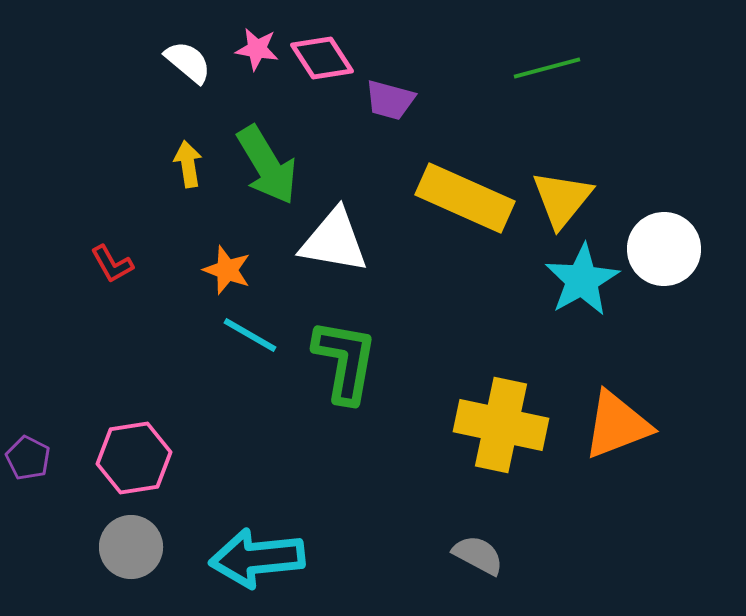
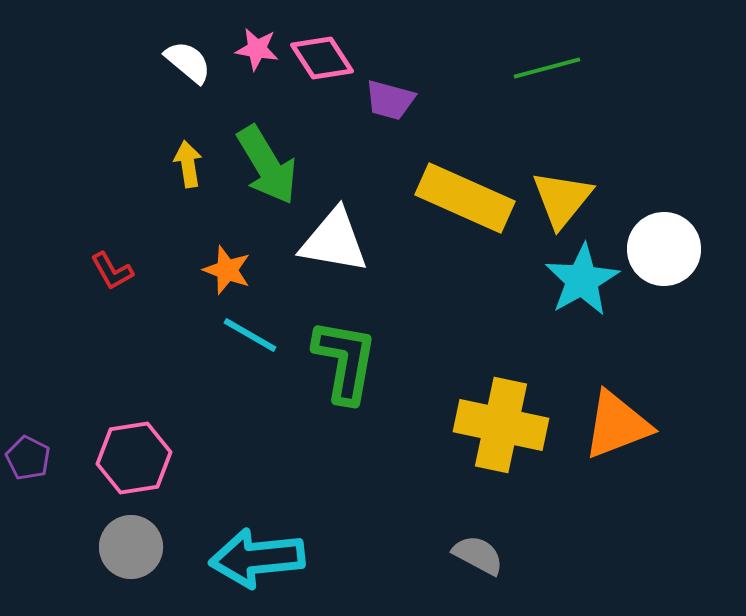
red L-shape: moved 7 px down
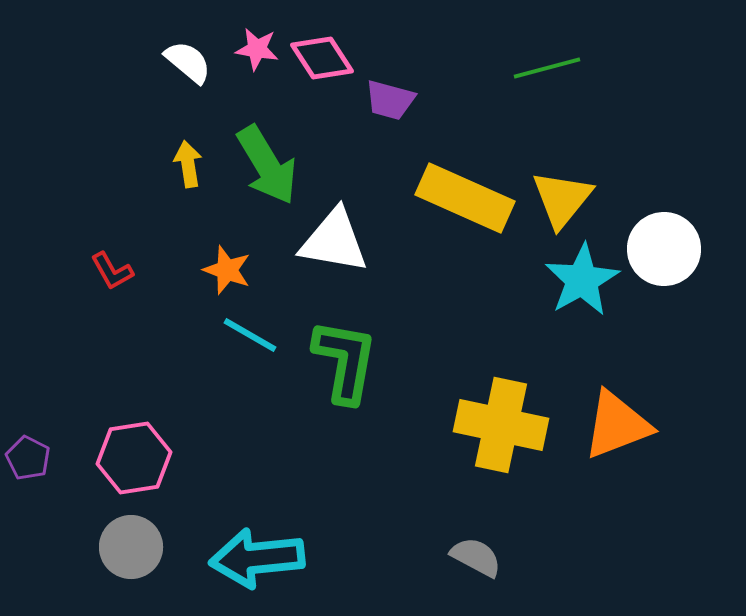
gray semicircle: moved 2 px left, 2 px down
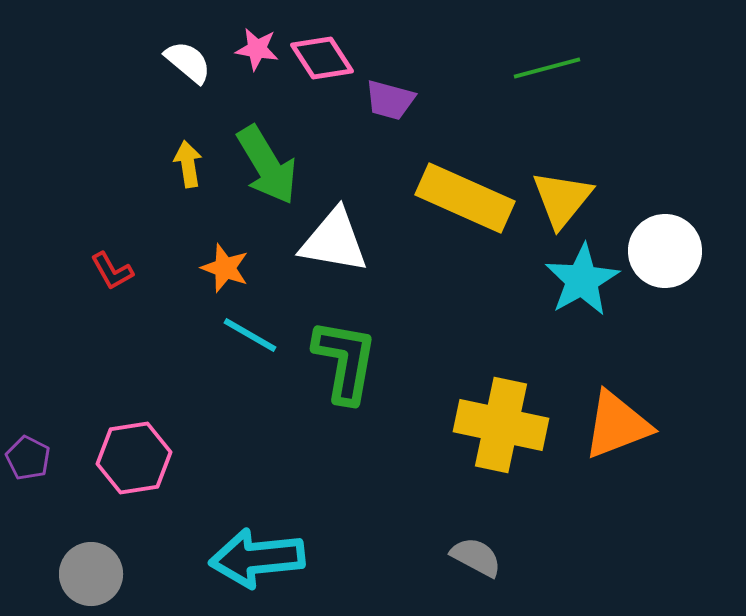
white circle: moved 1 px right, 2 px down
orange star: moved 2 px left, 2 px up
gray circle: moved 40 px left, 27 px down
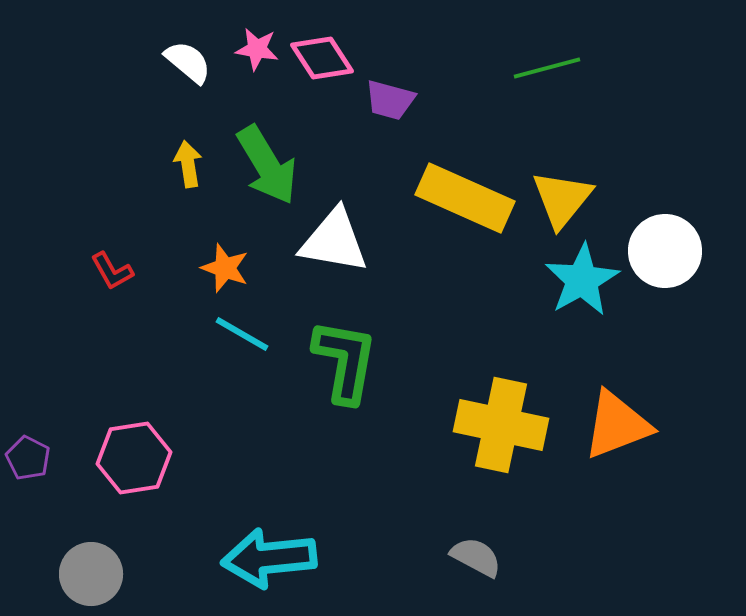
cyan line: moved 8 px left, 1 px up
cyan arrow: moved 12 px right
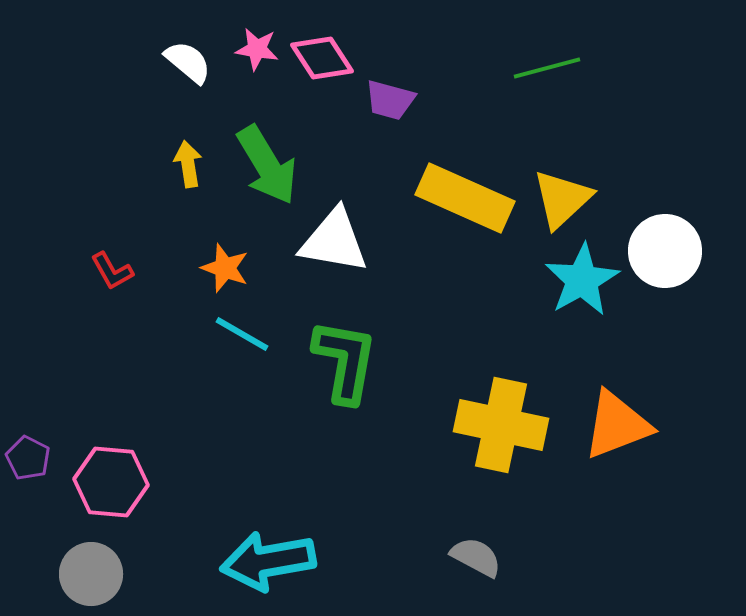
yellow triangle: rotated 8 degrees clockwise
pink hexagon: moved 23 px left, 24 px down; rotated 14 degrees clockwise
cyan arrow: moved 1 px left, 3 px down; rotated 4 degrees counterclockwise
